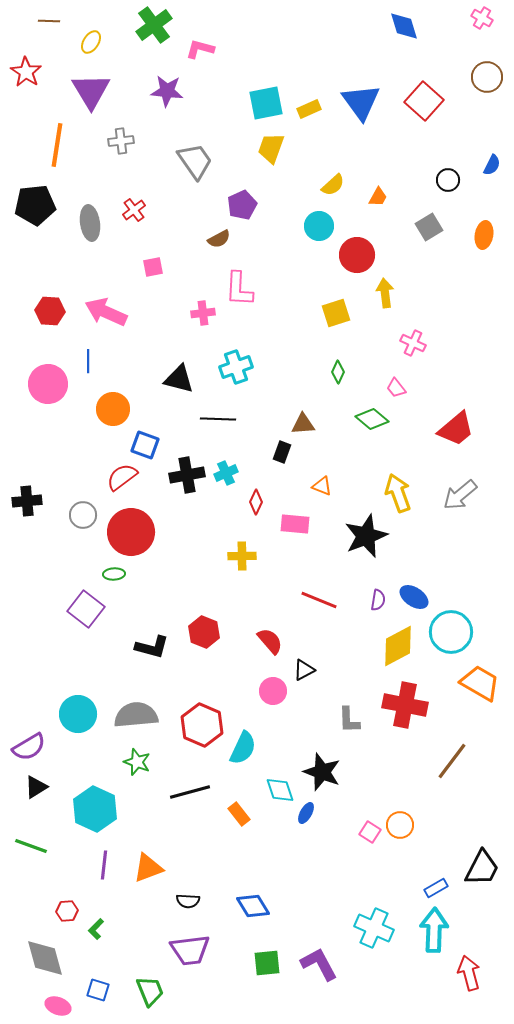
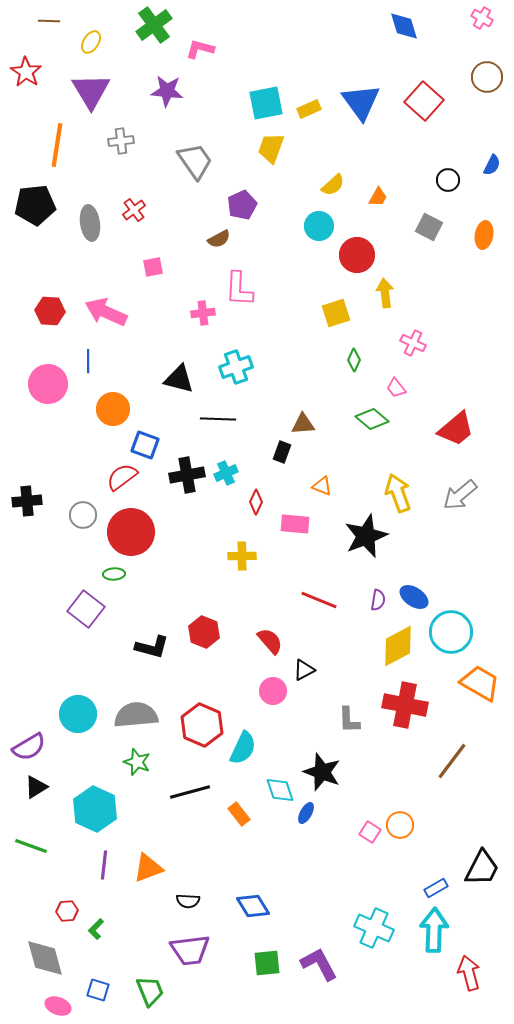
gray square at (429, 227): rotated 32 degrees counterclockwise
green diamond at (338, 372): moved 16 px right, 12 px up
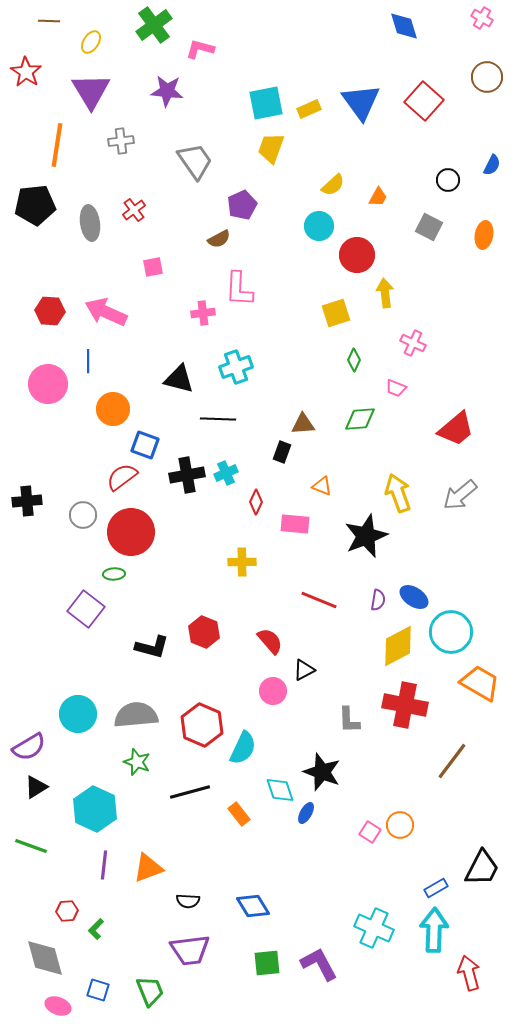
pink trapezoid at (396, 388): rotated 30 degrees counterclockwise
green diamond at (372, 419): moved 12 px left; rotated 44 degrees counterclockwise
yellow cross at (242, 556): moved 6 px down
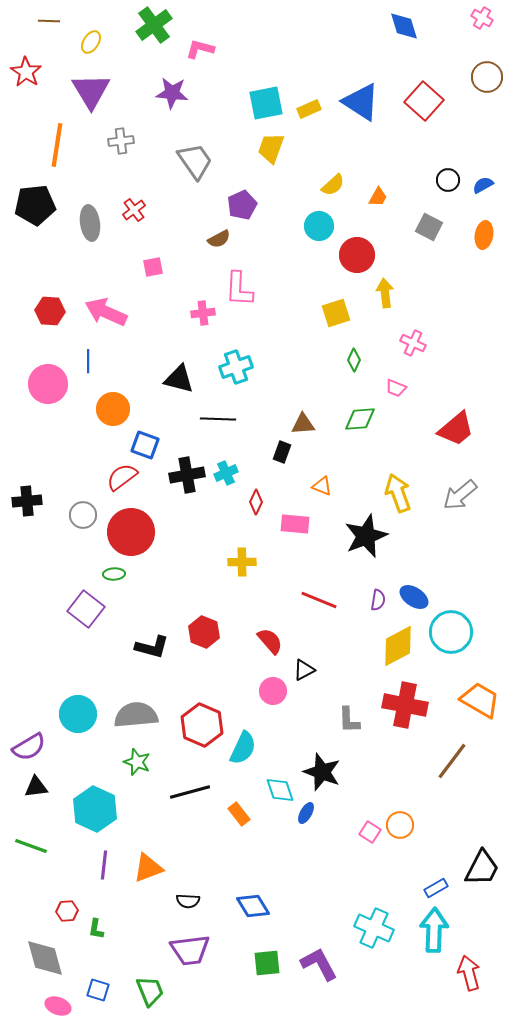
purple star at (167, 91): moved 5 px right, 2 px down
blue triangle at (361, 102): rotated 21 degrees counterclockwise
blue semicircle at (492, 165): moved 9 px left, 20 px down; rotated 145 degrees counterclockwise
orange trapezoid at (480, 683): moved 17 px down
black triangle at (36, 787): rotated 25 degrees clockwise
green L-shape at (96, 929): rotated 35 degrees counterclockwise
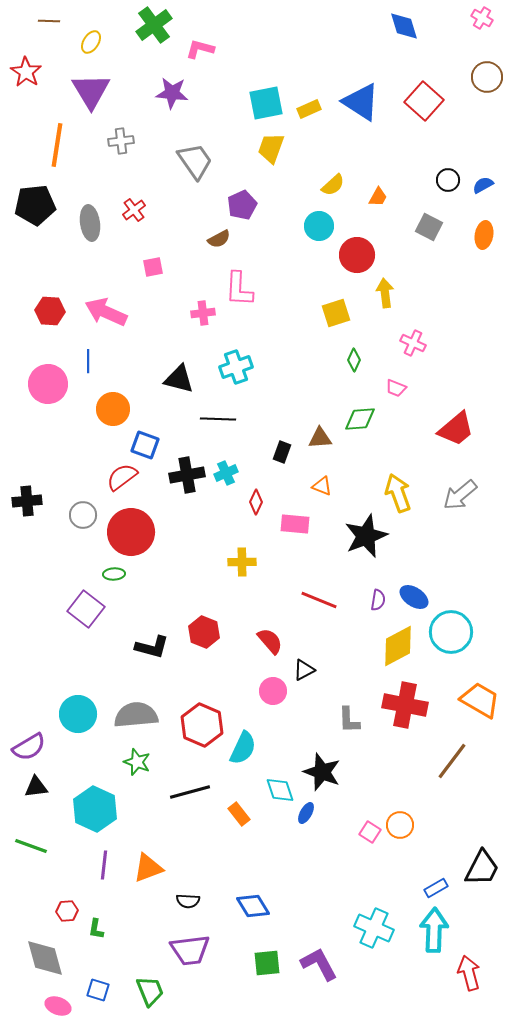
brown triangle at (303, 424): moved 17 px right, 14 px down
